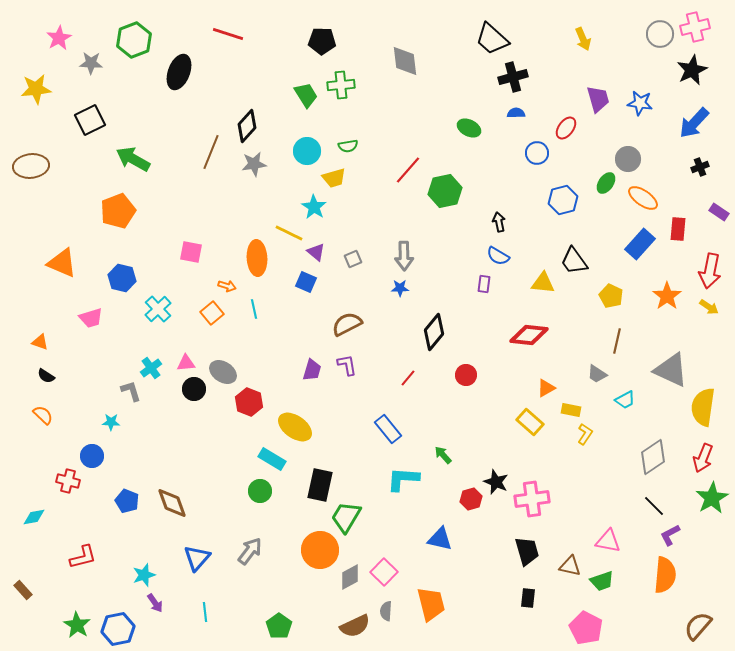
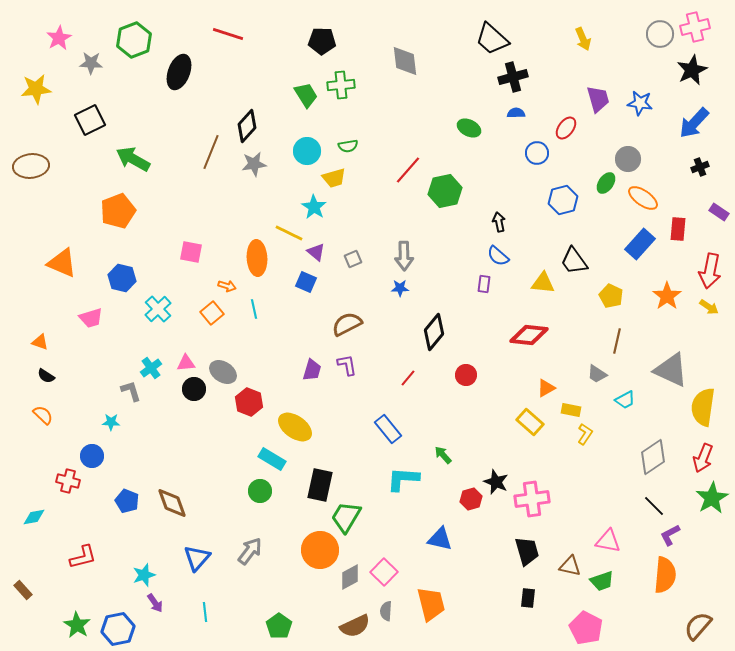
blue semicircle at (498, 256): rotated 10 degrees clockwise
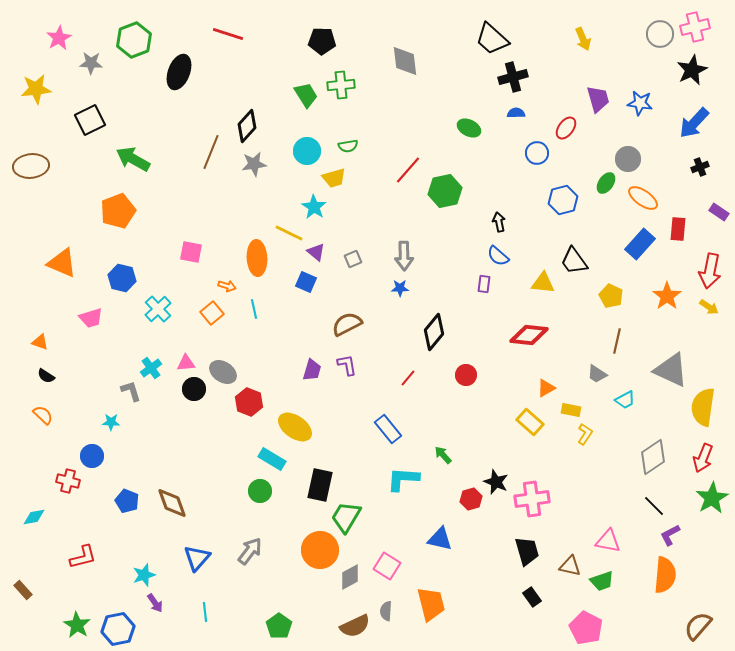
pink square at (384, 572): moved 3 px right, 6 px up; rotated 12 degrees counterclockwise
black rectangle at (528, 598): moved 4 px right, 1 px up; rotated 42 degrees counterclockwise
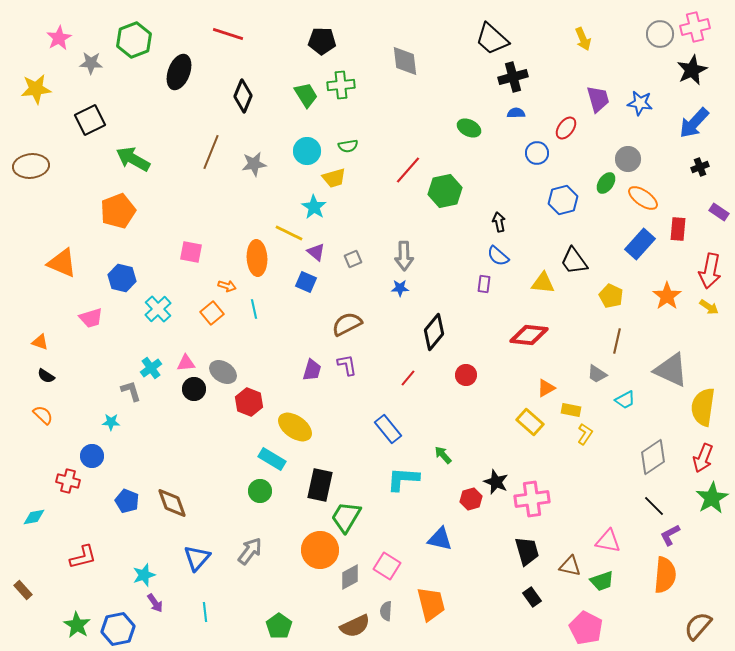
black diamond at (247, 126): moved 4 px left, 30 px up; rotated 20 degrees counterclockwise
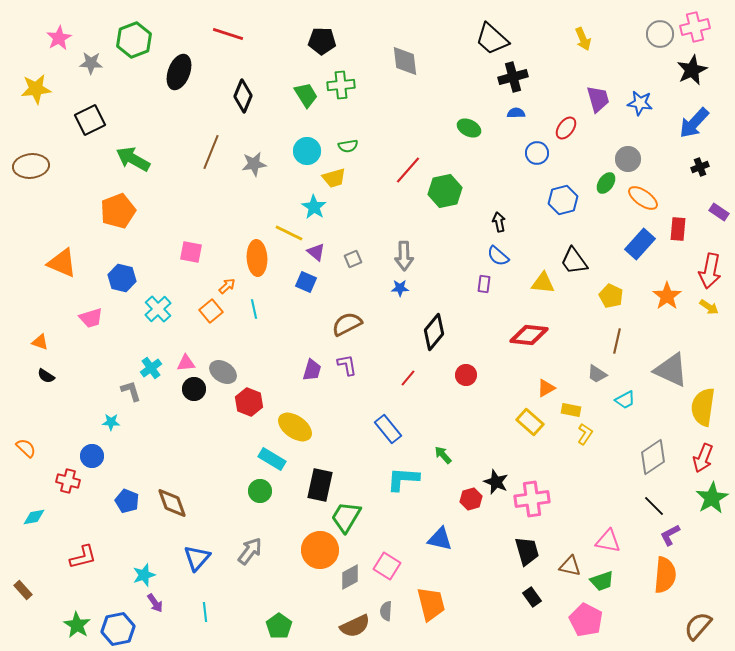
orange arrow at (227, 286): rotated 60 degrees counterclockwise
orange square at (212, 313): moved 1 px left, 2 px up
orange semicircle at (43, 415): moved 17 px left, 33 px down
pink pentagon at (586, 628): moved 8 px up
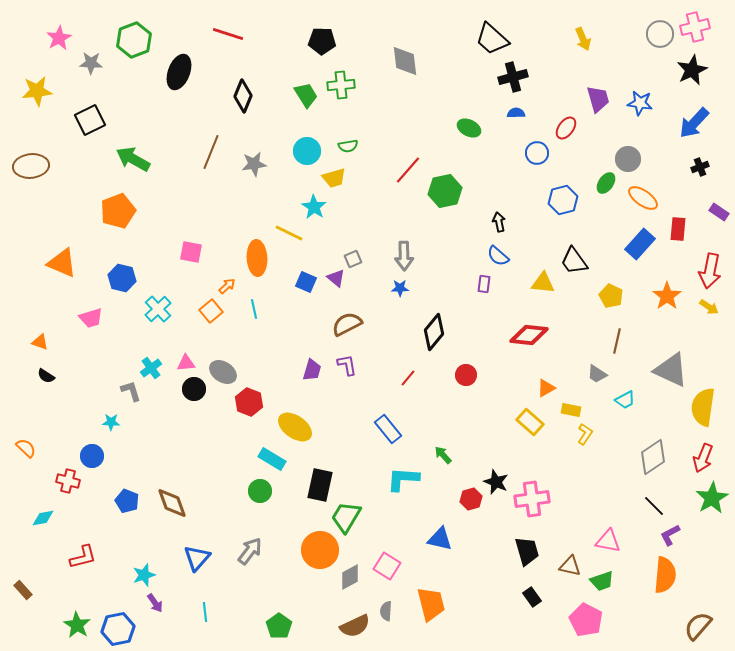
yellow star at (36, 89): moved 1 px right, 2 px down
purple triangle at (316, 252): moved 20 px right, 26 px down
cyan diamond at (34, 517): moved 9 px right, 1 px down
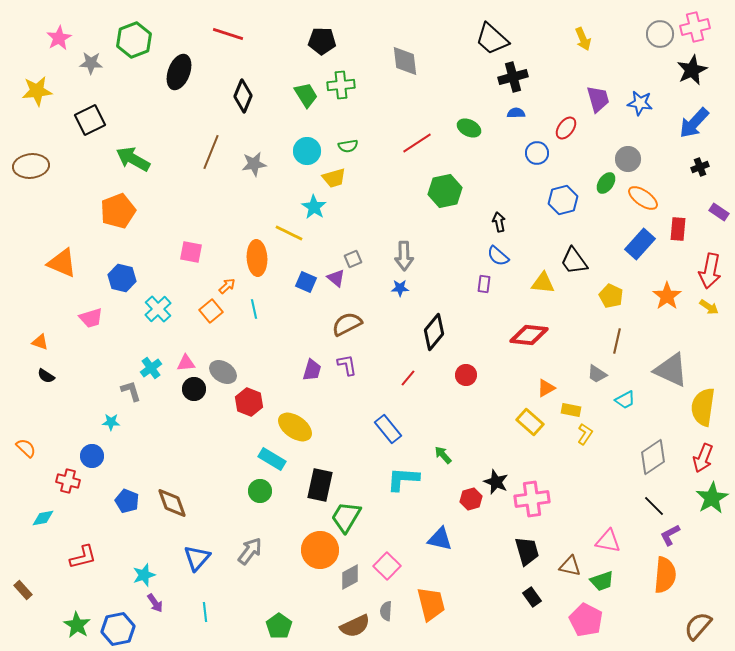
red line at (408, 170): moved 9 px right, 27 px up; rotated 16 degrees clockwise
pink square at (387, 566): rotated 12 degrees clockwise
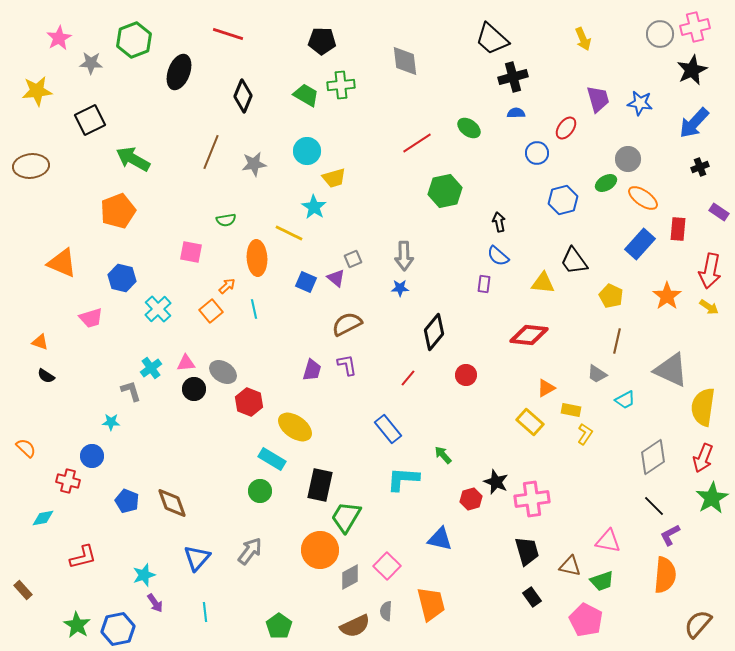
green trapezoid at (306, 95): rotated 28 degrees counterclockwise
green ellipse at (469, 128): rotated 10 degrees clockwise
green semicircle at (348, 146): moved 122 px left, 74 px down
green ellipse at (606, 183): rotated 25 degrees clockwise
brown semicircle at (698, 626): moved 2 px up
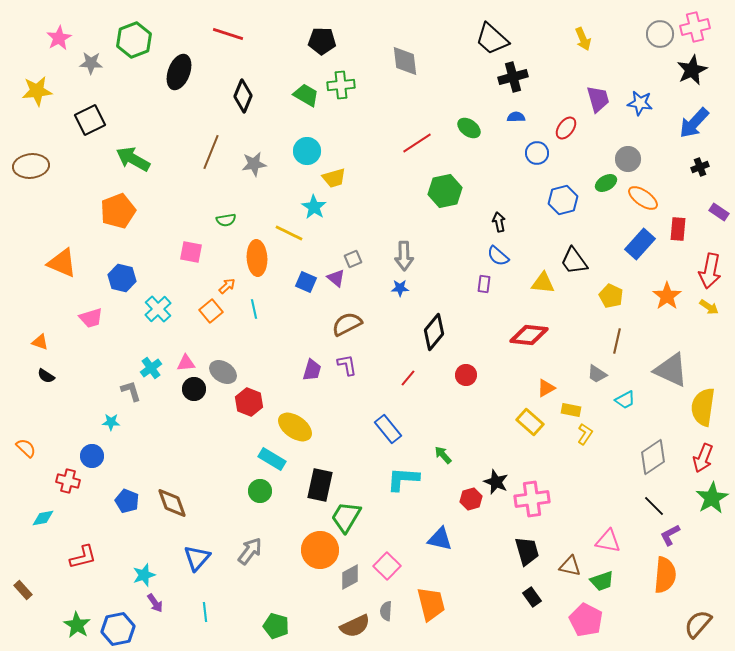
blue semicircle at (516, 113): moved 4 px down
green pentagon at (279, 626): moved 3 px left; rotated 20 degrees counterclockwise
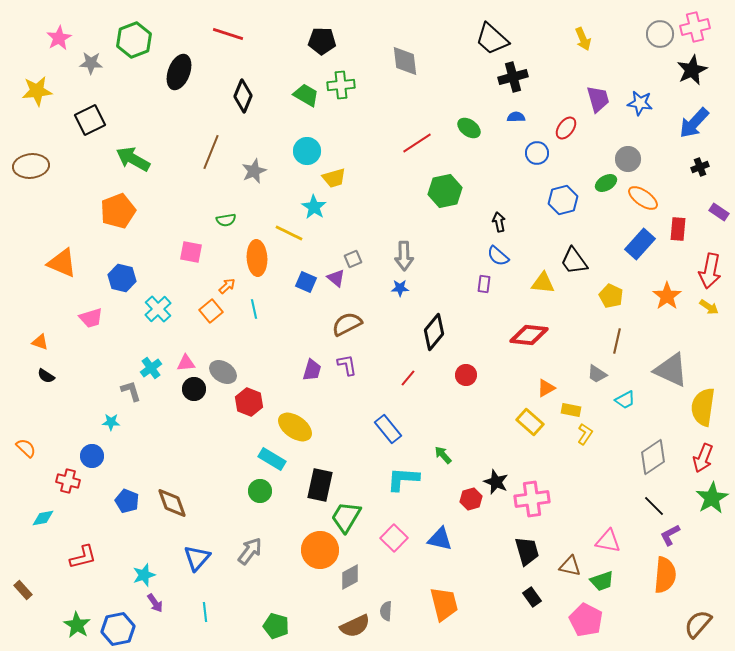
gray star at (254, 164): moved 7 px down; rotated 15 degrees counterclockwise
pink square at (387, 566): moved 7 px right, 28 px up
orange trapezoid at (431, 604): moved 13 px right
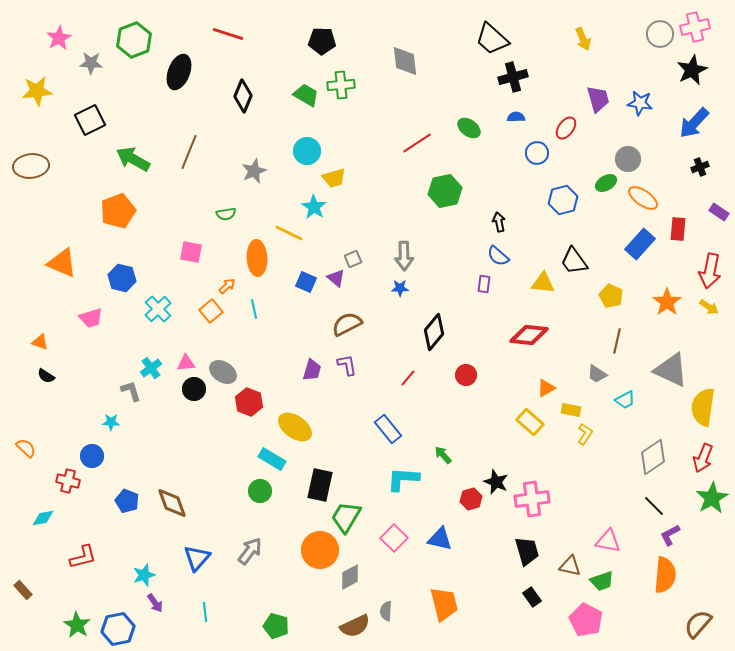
brown line at (211, 152): moved 22 px left
green semicircle at (226, 220): moved 6 px up
orange star at (667, 296): moved 6 px down
